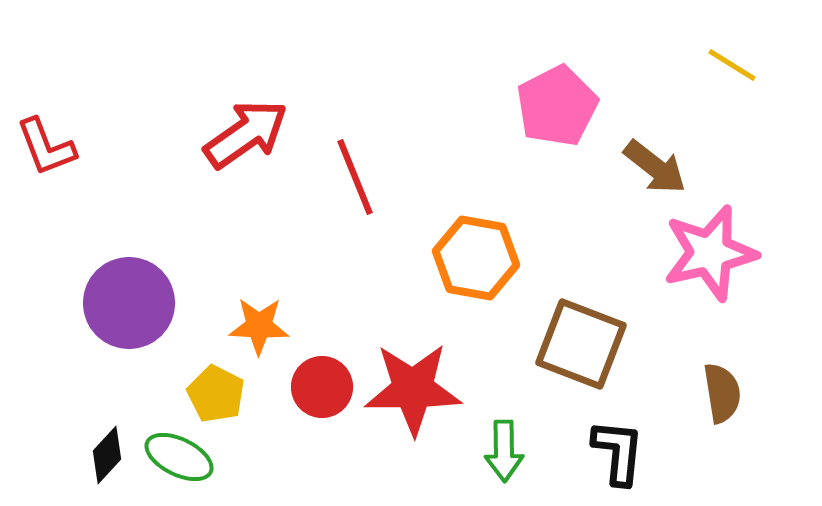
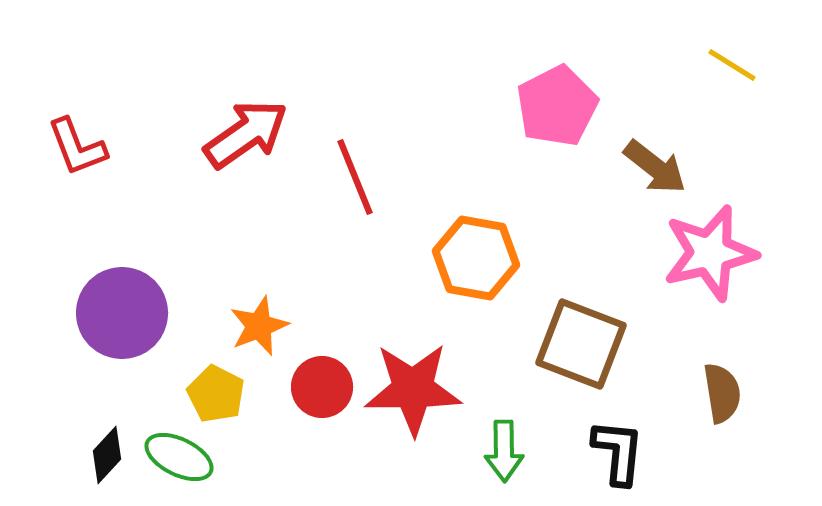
red L-shape: moved 31 px right
purple circle: moved 7 px left, 10 px down
orange star: rotated 24 degrees counterclockwise
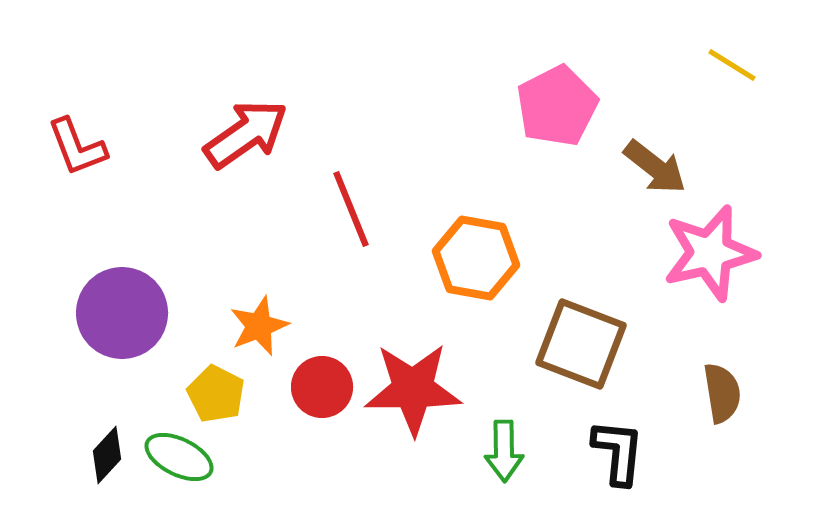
red line: moved 4 px left, 32 px down
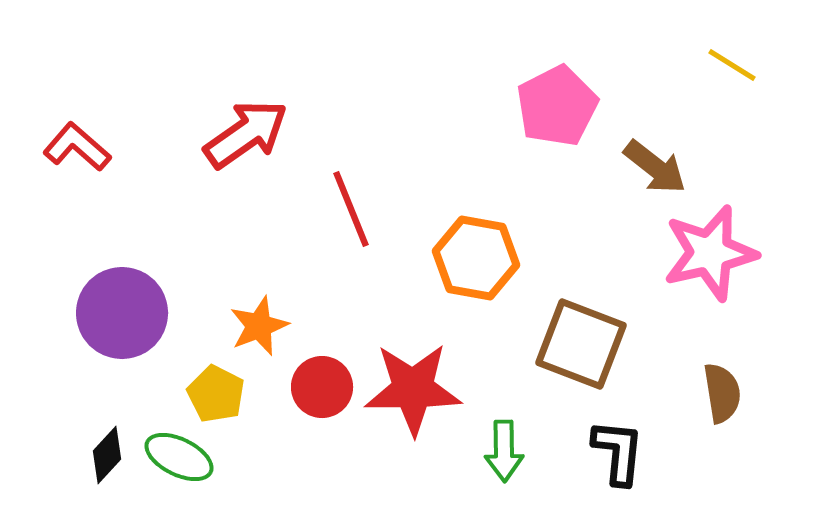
red L-shape: rotated 152 degrees clockwise
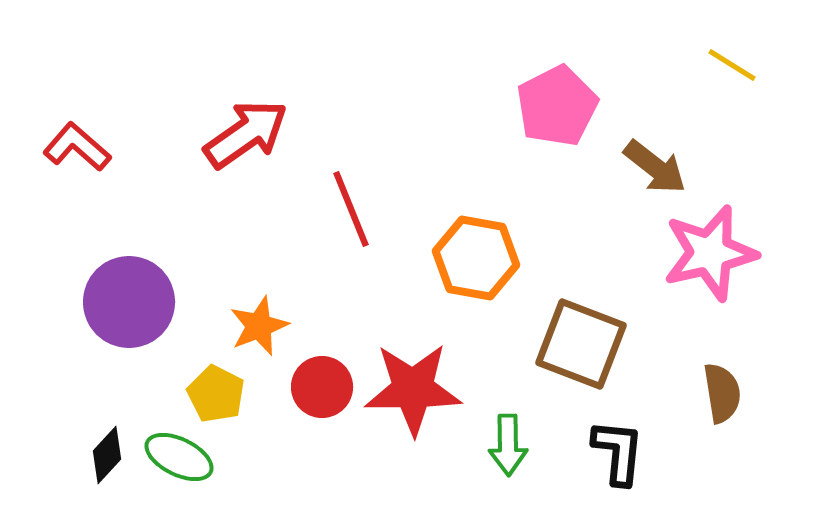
purple circle: moved 7 px right, 11 px up
green arrow: moved 4 px right, 6 px up
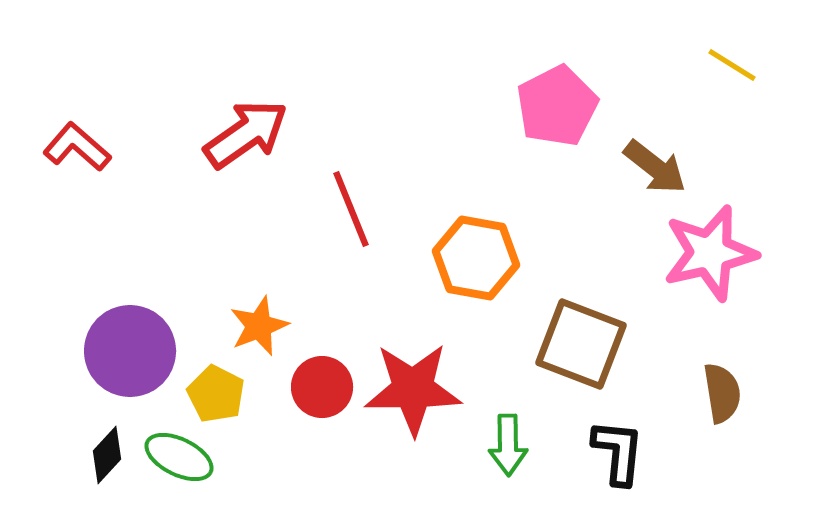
purple circle: moved 1 px right, 49 px down
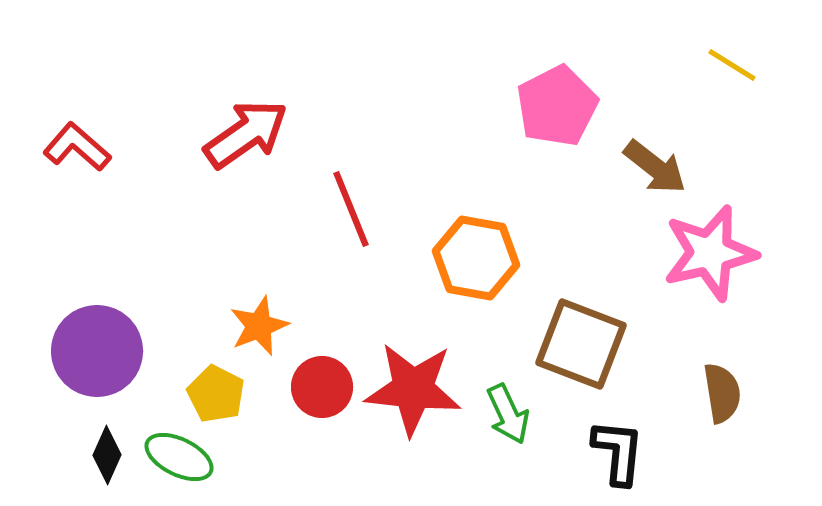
purple circle: moved 33 px left
red star: rotated 6 degrees clockwise
green arrow: moved 31 px up; rotated 24 degrees counterclockwise
black diamond: rotated 18 degrees counterclockwise
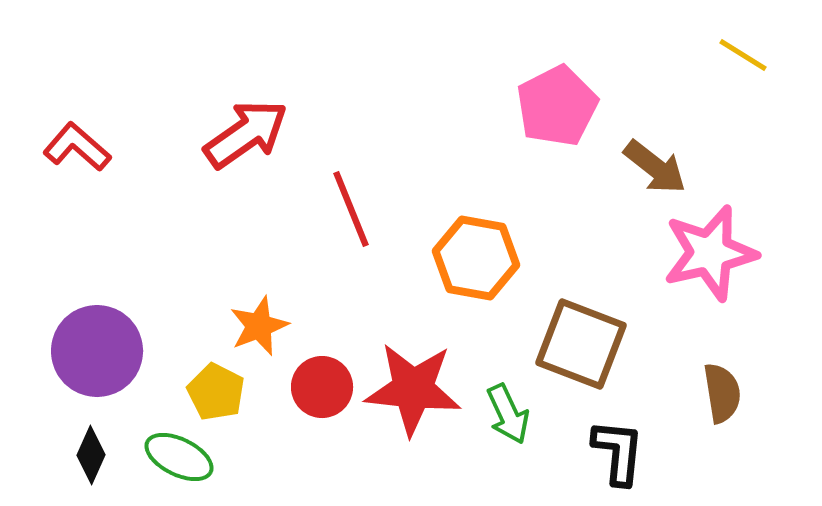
yellow line: moved 11 px right, 10 px up
yellow pentagon: moved 2 px up
black diamond: moved 16 px left
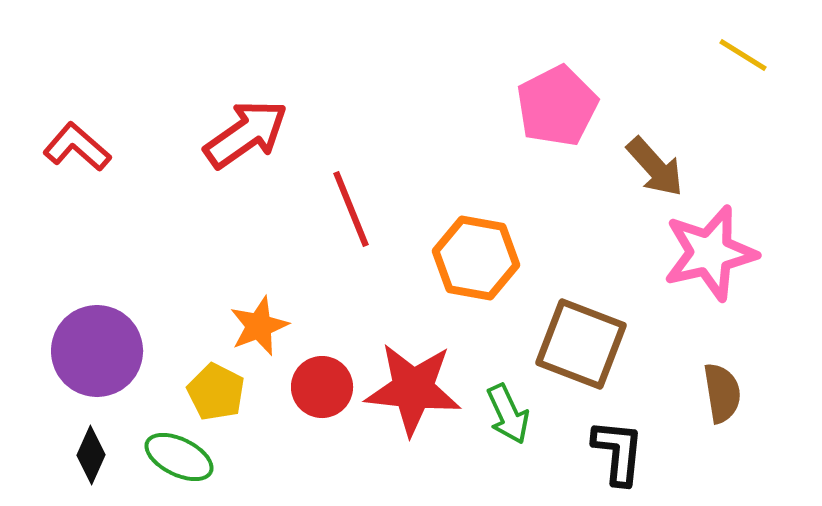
brown arrow: rotated 10 degrees clockwise
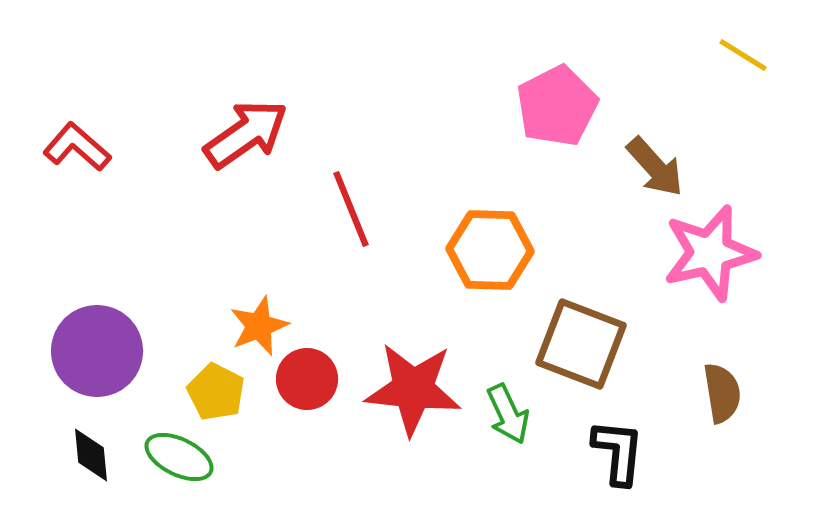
orange hexagon: moved 14 px right, 8 px up; rotated 8 degrees counterclockwise
red circle: moved 15 px left, 8 px up
black diamond: rotated 30 degrees counterclockwise
